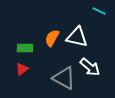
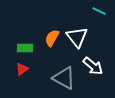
white triangle: rotated 40 degrees clockwise
white arrow: moved 3 px right, 1 px up
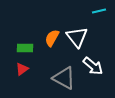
cyan line: rotated 40 degrees counterclockwise
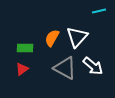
white triangle: rotated 20 degrees clockwise
gray triangle: moved 1 px right, 10 px up
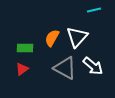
cyan line: moved 5 px left, 1 px up
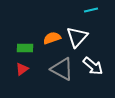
cyan line: moved 3 px left
orange semicircle: rotated 42 degrees clockwise
gray triangle: moved 3 px left, 1 px down
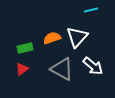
green rectangle: rotated 14 degrees counterclockwise
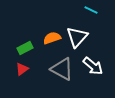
cyan line: rotated 40 degrees clockwise
green rectangle: rotated 14 degrees counterclockwise
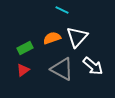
cyan line: moved 29 px left
red triangle: moved 1 px right, 1 px down
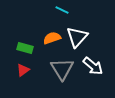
green rectangle: rotated 42 degrees clockwise
gray triangle: rotated 30 degrees clockwise
